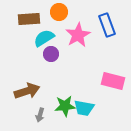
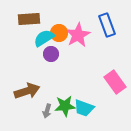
orange circle: moved 21 px down
pink rectangle: moved 2 px right, 1 px down; rotated 40 degrees clockwise
cyan trapezoid: rotated 10 degrees clockwise
gray arrow: moved 7 px right, 4 px up
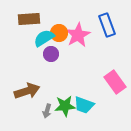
cyan trapezoid: moved 3 px up
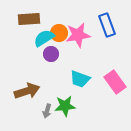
pink star: rotated 20 degrees clockwise
cyan trapezoid: moved 4 px left, 26 px up
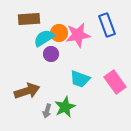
green star: moved 1 px down; rotated 20 degrees counterclockwise
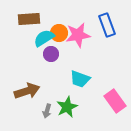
pink rectangle: moved 19 px down
green star: moved 2 px right
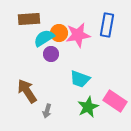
blue rectangle: rotated 30 degrees clockwise
brown arrow: rotated 105 degrees counterclockwise
pink rectangle: rotated 20 degrees counterclockwise
green star: moved 21 px right
